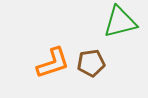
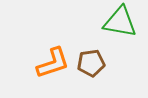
green triangle: rotated 24 degrees clockwise
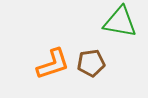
orange L-shape: moved 1 px down
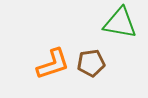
green triangle: moved 1 px down
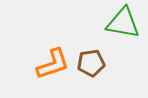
green triangle: moved 3 px right
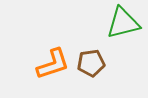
green triangle: rotated 24 degrees counterclockwise
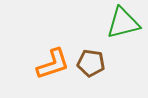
brown pentagon: rotated 16 degrees clockwise
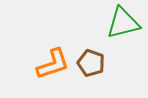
brown pentagon: rotated 12 degrees clockwise
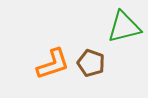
green triangle: moved 1 px right, 4 px down
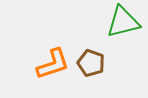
green triangle: moved 1 px left, 5 px up
